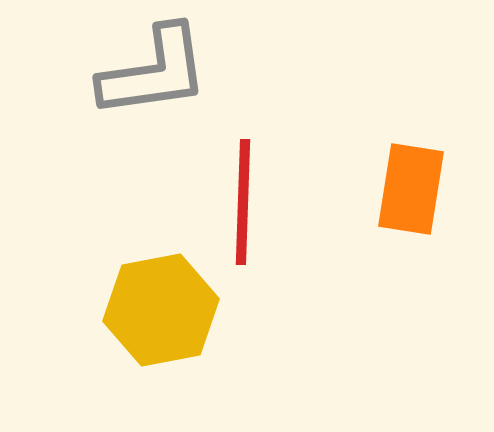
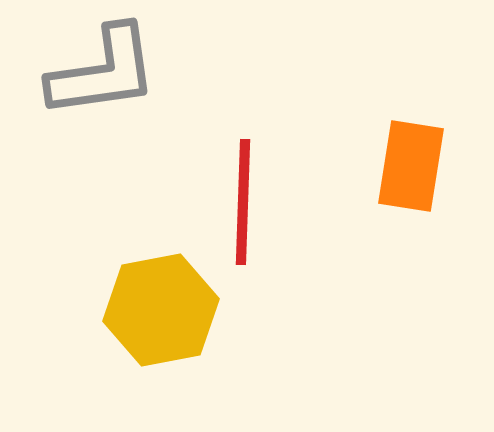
gray L-shape: moved 51 px left
orange rectangle: moved 23 px up
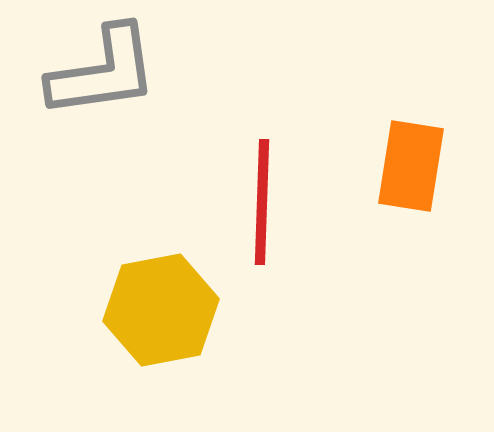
red line: moved 19 px right
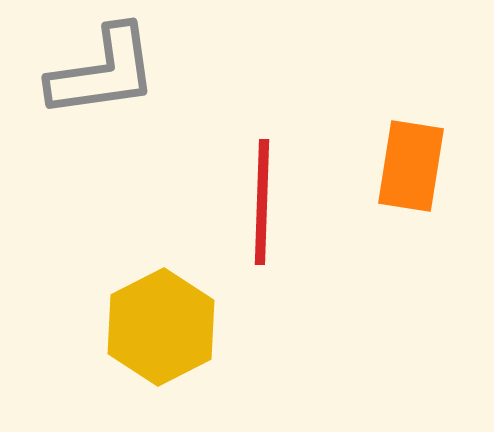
yellow hexagon: moved 17 px down; rotated 16 degrees counterclockwise
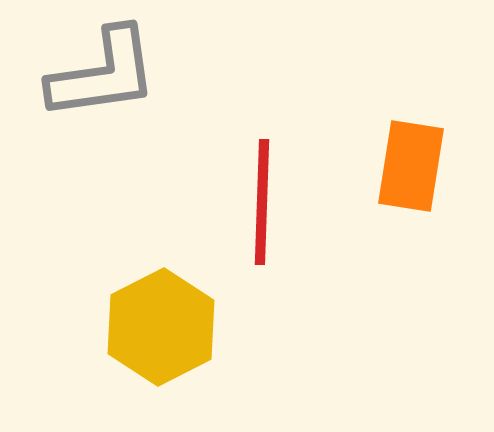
gray L-shape: moved 2 px down
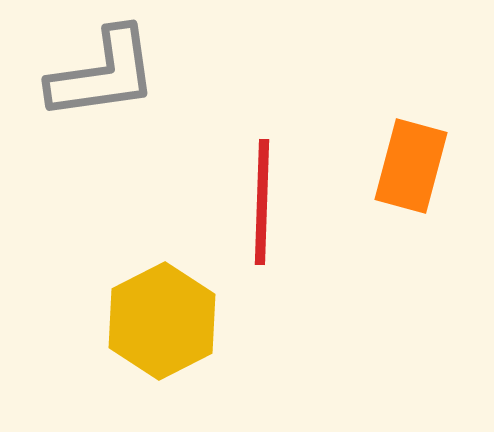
orange rectangle: rotated 6 degrees clockwise
yellow hexagon: moved 1 px right, 6 px up
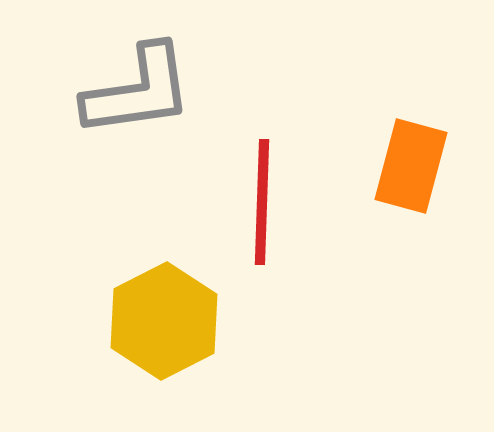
gray L-shape: moved 35 px right, 17 px down
yellow hexagon: moved 2 px right
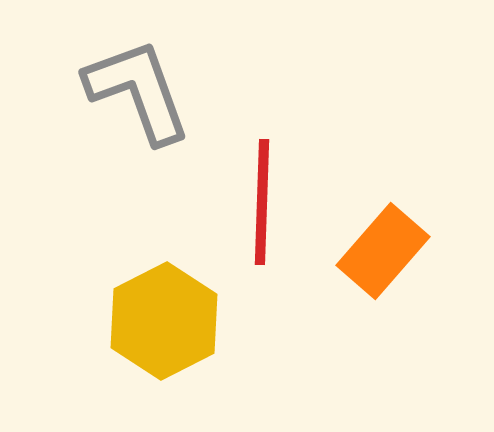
gray L-shape: rotated 102 degrees counterclockwise
orange rectangle: moved 28 px left, 85 px down; rotated 26 degrees clockwise
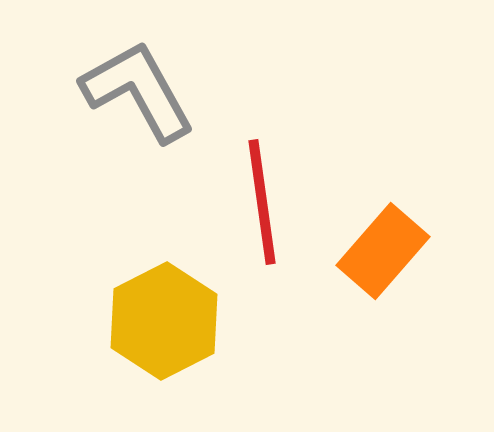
gray L-shape: rotated 9 degrees counterclockwise
red line: rotated 10 degrees counterclockwise
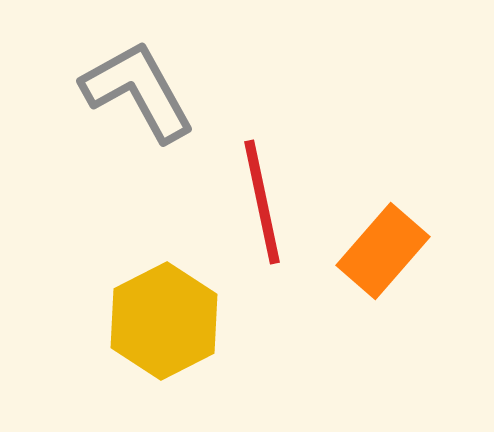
red line: rotated 4 degrees counterclockwise
